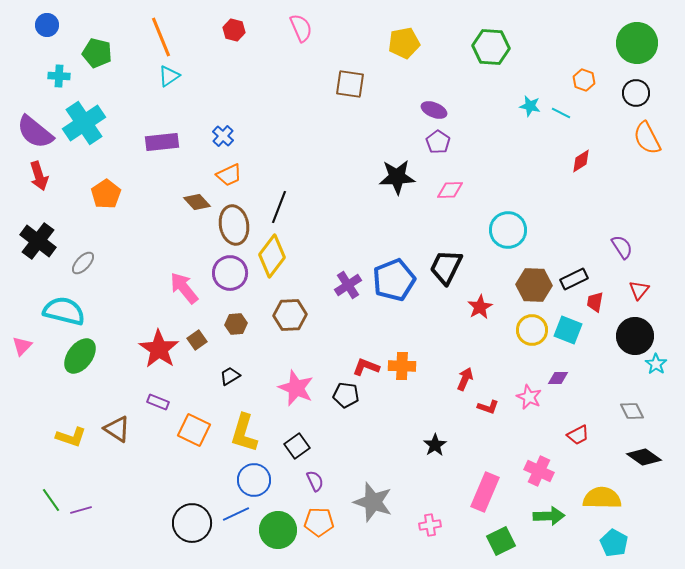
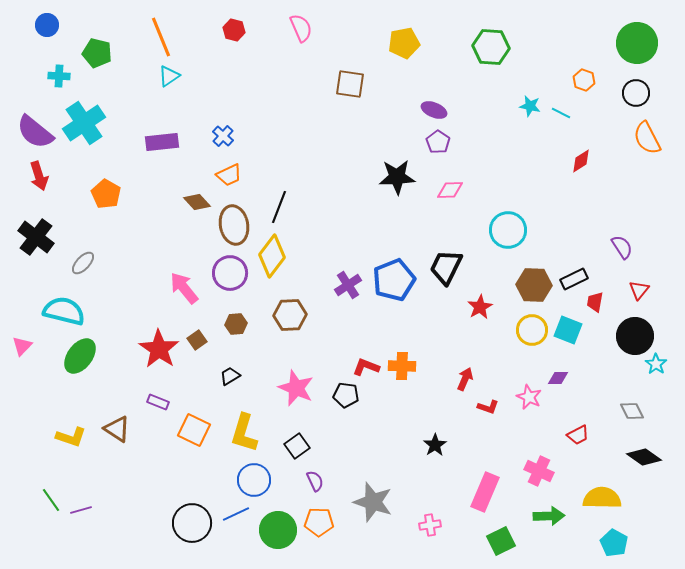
orange pentagon at (106, 194): rotated 8 degrees counterclockwise
black cross at (38, 241): moved 2 px left, 4 px up
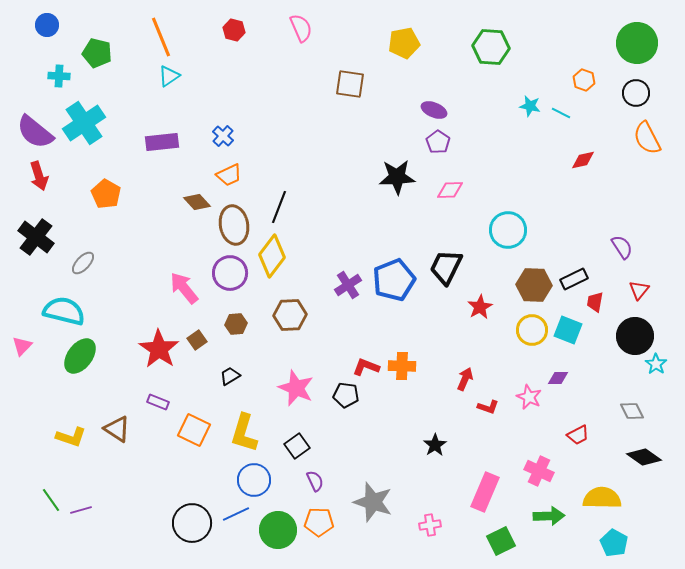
red diamond at (581, 161): moved 2 px right, 1 px up; rotated 20 degrees clockwise
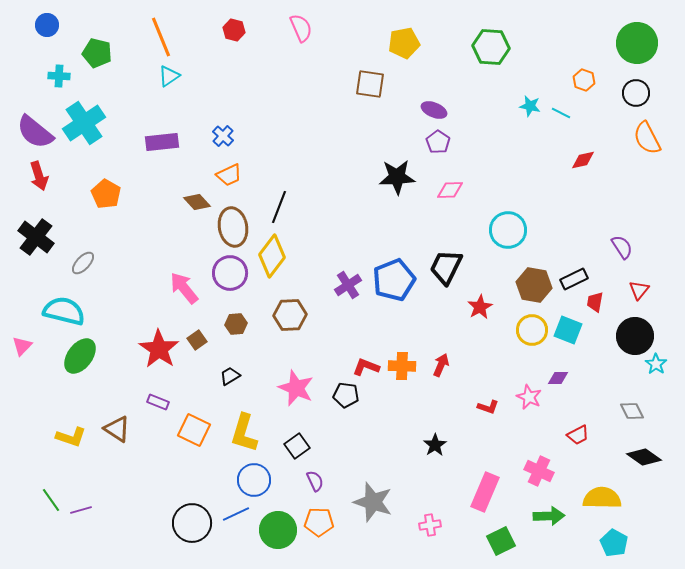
brown square at (350, 84): moved 20 px right
brown ellipse at (234, 225): moved 1 px left, 2 px down
brown hexagon at (534, 285): rotated 8 degrees clockwise
red arrow at (465, 379): moved 24 px left, 14 px up
